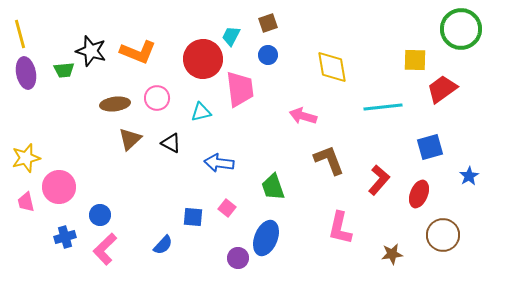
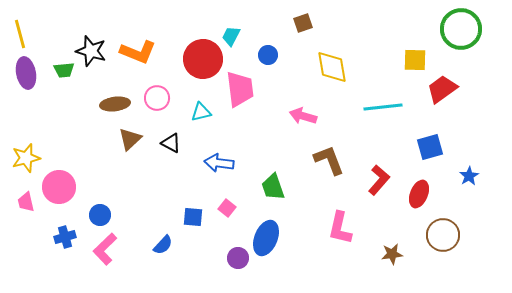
brown square at (268, 23): moved 35 px right
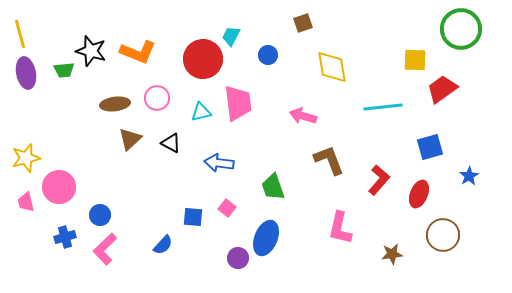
pink trapezoid at (240, 89): moved 2 px left, 14 px down
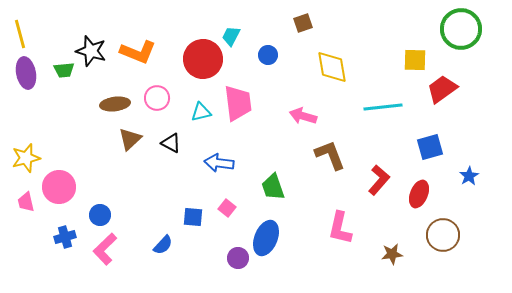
brown L-shape at (329, 160): moved 1 px right, 5 px up
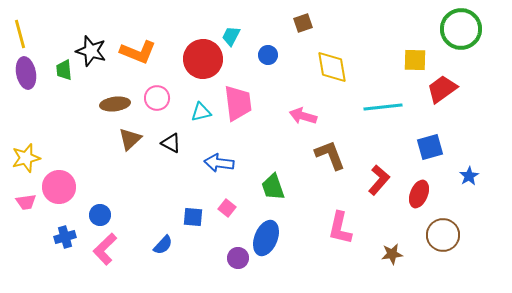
green trapezoid at (64, 70): rotated 90 degrees clockwise
pink trapezoid at (26, 202): rotated 85 degrees counterclockwise
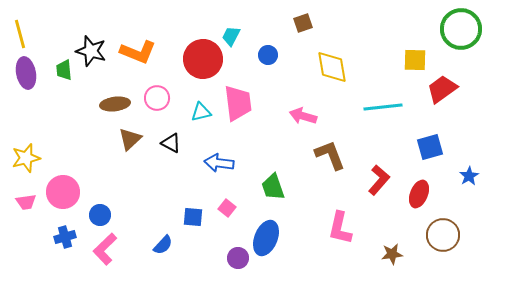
pink circle at (59, 187): moved 4 px right, 5 px down
